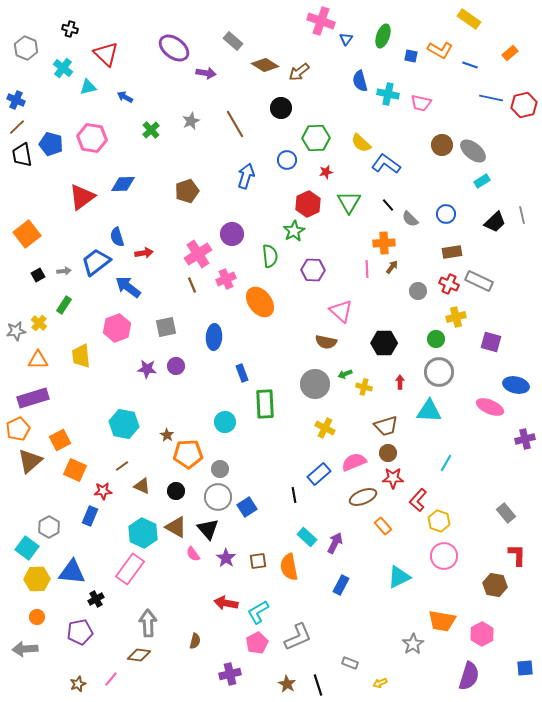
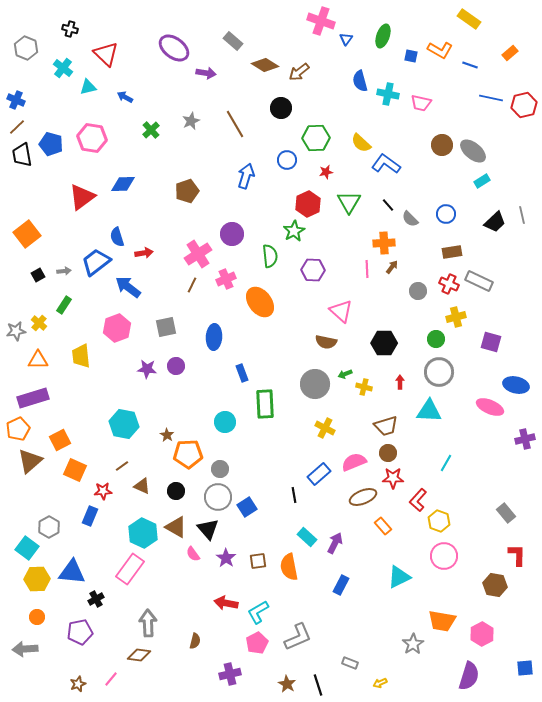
brown line at (192, 285): rotated 49 degrees clockwise
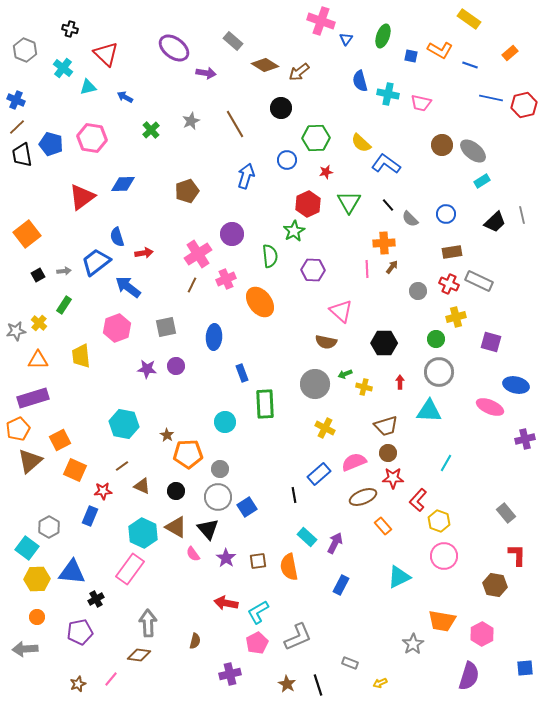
gray hexagon at (26, 48): moved 1 px left, 2 px down
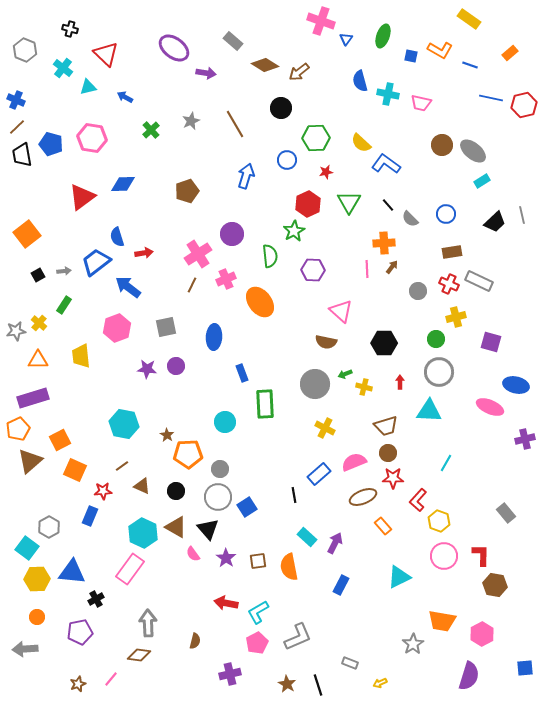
red L-shape at (517, 555): moved 36 px left
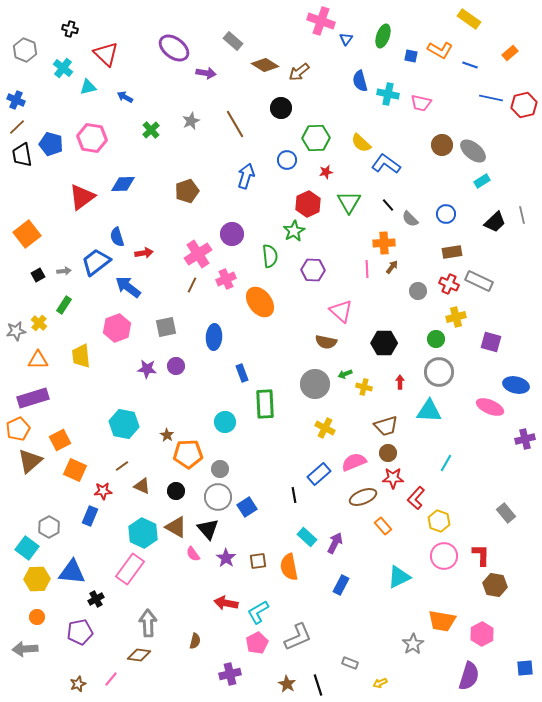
red L-shape at (418, 500): moved 2 px left, 2 px up
